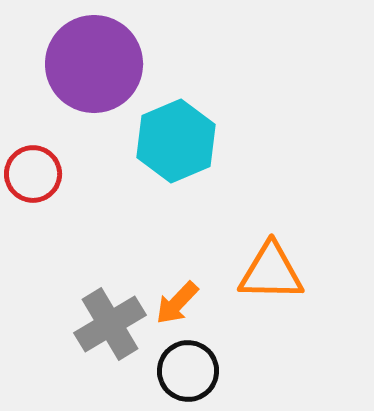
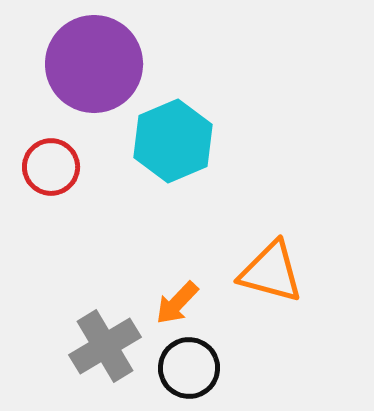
cyan hexagon: moved 3 px left
red circle: moved 18 px right, 7 px up
orange triangle: rotated 14 degrees clockwise
gray cross: moved 5 px left, 22 px down
black circle: moved 1 px right, 3 px up
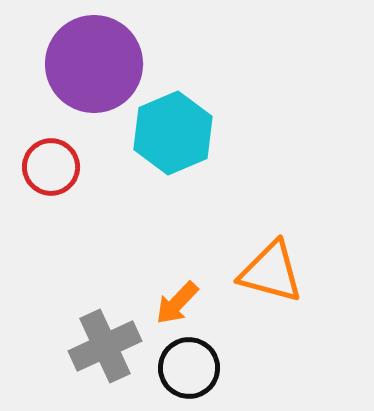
cyan hexagon: moved 8 px up
gray cross: rotated 6 degrees clockwise
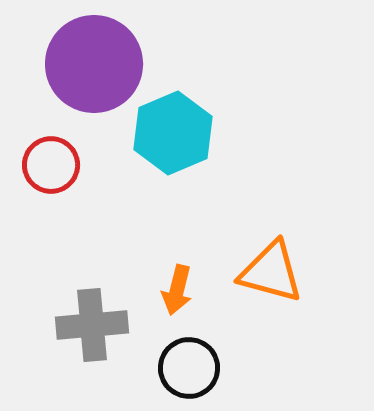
red circle: moved 2 px up
orange arrow: moved 13 px up; rotated 30 degrees counterclockwise
gray cross: moved 13 px left, 21 px up; rotated 20 degrees clockwise
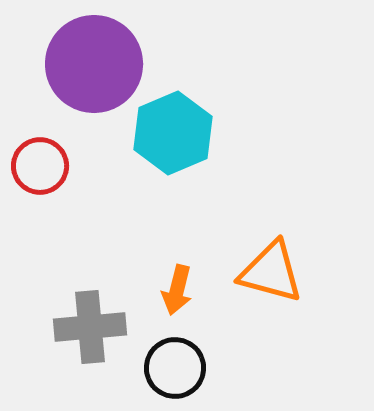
red circle: moved 11 px left, 1 px down
gray cross: moved 2 px left, 2 px down
black circle: moved 14 px left
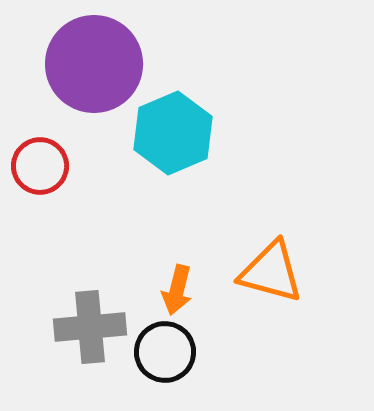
black circle: moved 10 px left, 16 px up
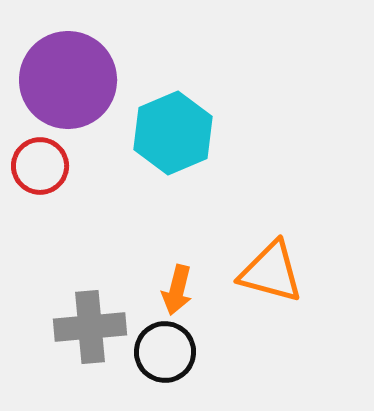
purple circle: moved 26 px left, 16 px down
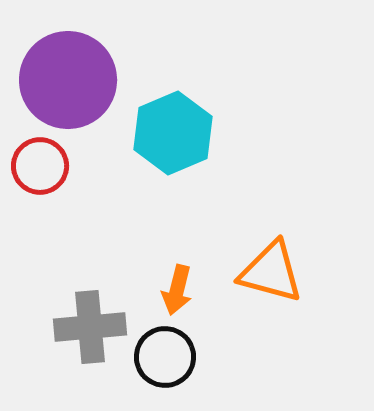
black circle: moved 5 px down
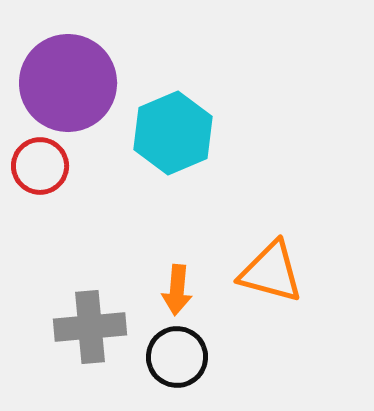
purple circle: moved 3 px down
orange arrow: rotated 9 degrees counterclockwise
black circle: moved 12 px right
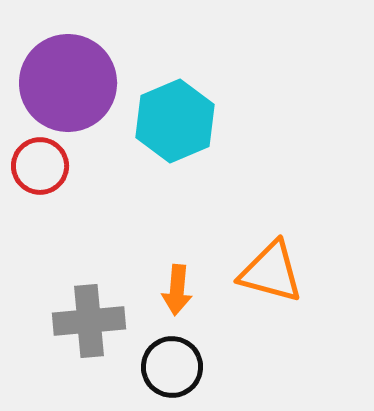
cyan hexagon: moved 2 px right, 12 px up
gray cross: moved 1 px left, 6 px up
black circle: moved 5 px left, 10 px down
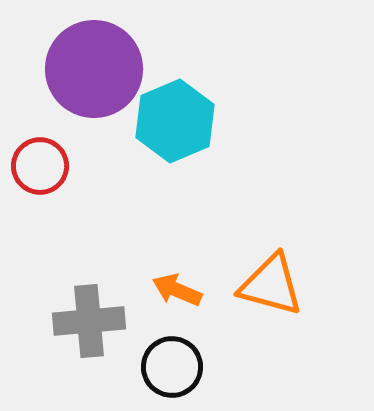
purple circle: moved 26 px right, 14 px up
orange triangle: moved 13 px down
orange arrow: rotated 108 degrees clockwise
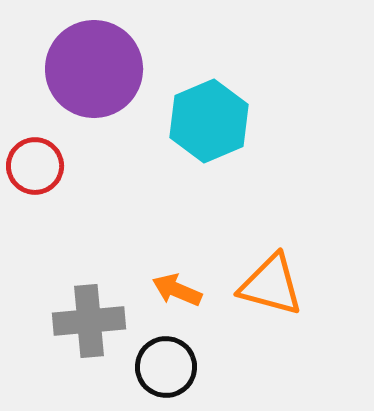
cyan hexagon: moved 34 px right
red circle: moved 5 px left
black circle: moved 6 px left
